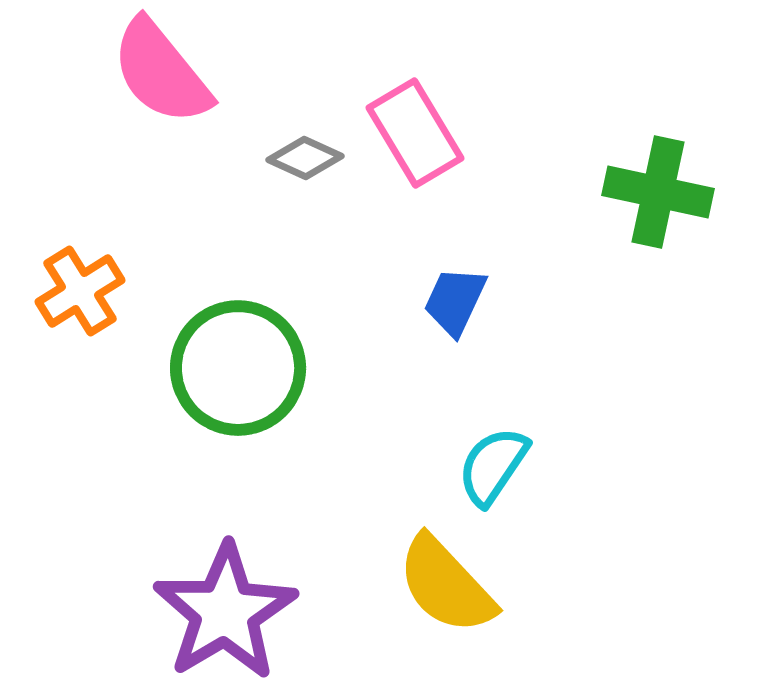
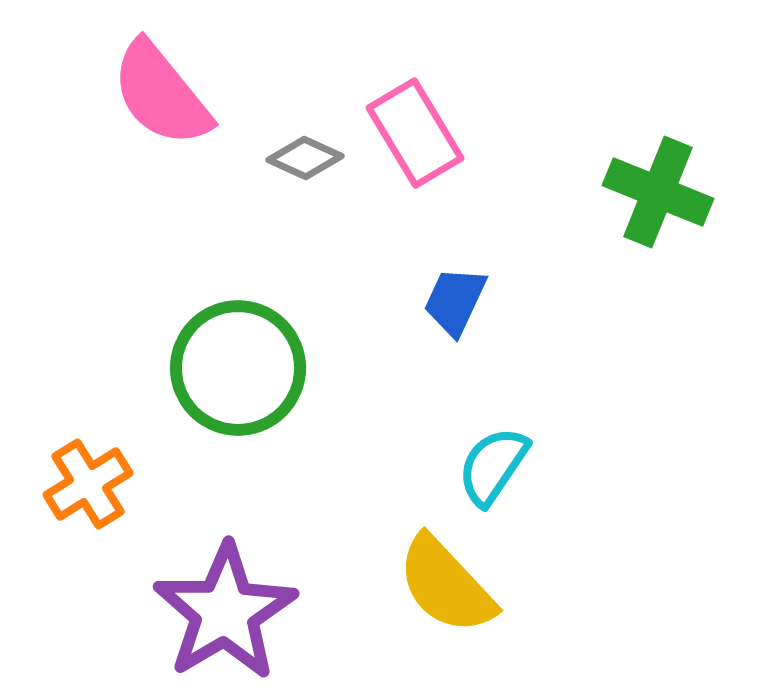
pink semicircle: moved 22 px down
green cross: rotated 10 degrees clockwise
orange cross: moved 8 px right, 193 px down
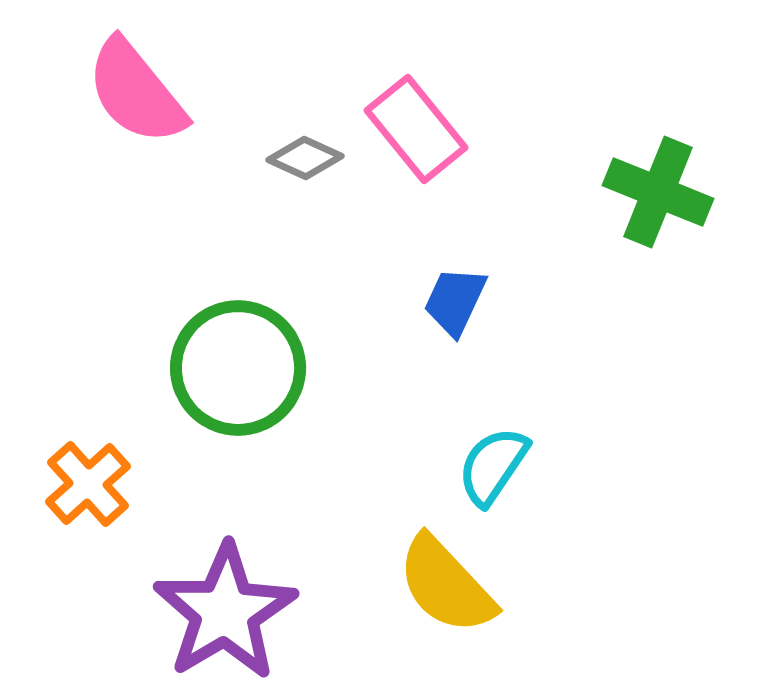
pink semicircle: moved 25 px left, 2 px up
pink rectangle: moved 1 px right, 4 px up; rotated 8 degrees counterclockwise
orange cross: rotated 10 degrees counterclockwise
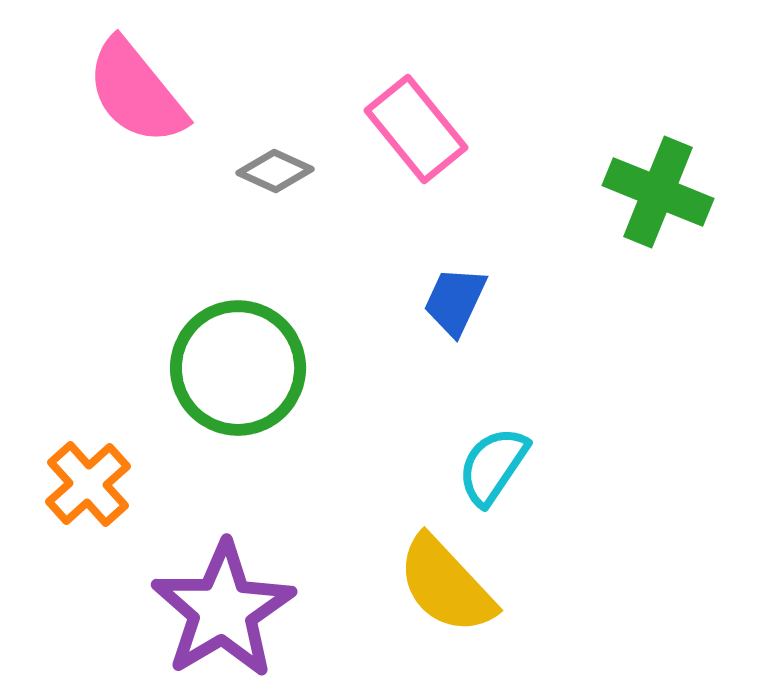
gray diamond: moved 30 px left, 13 px down
purple star: moved 2 px left, 2 px up
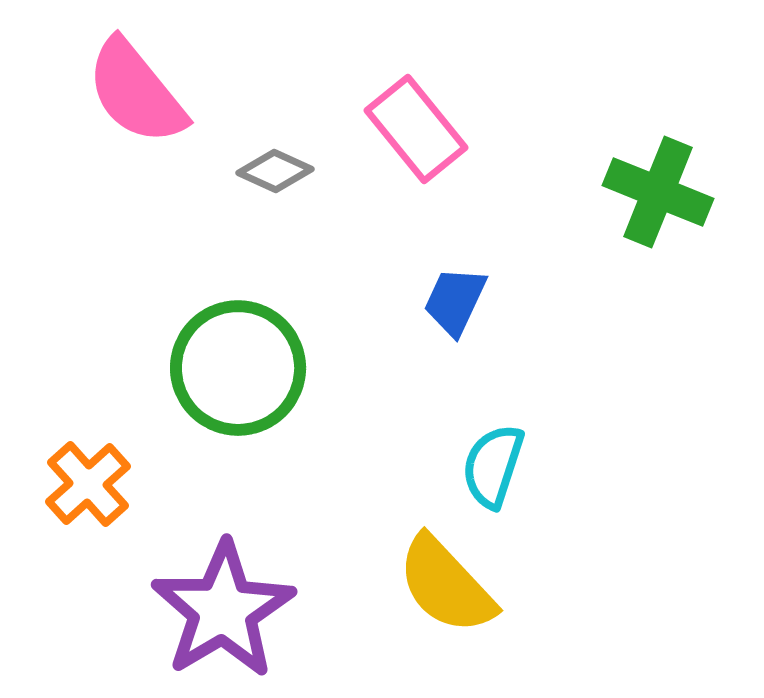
cyan semicircle: rotated 16 degrees counterclockwise
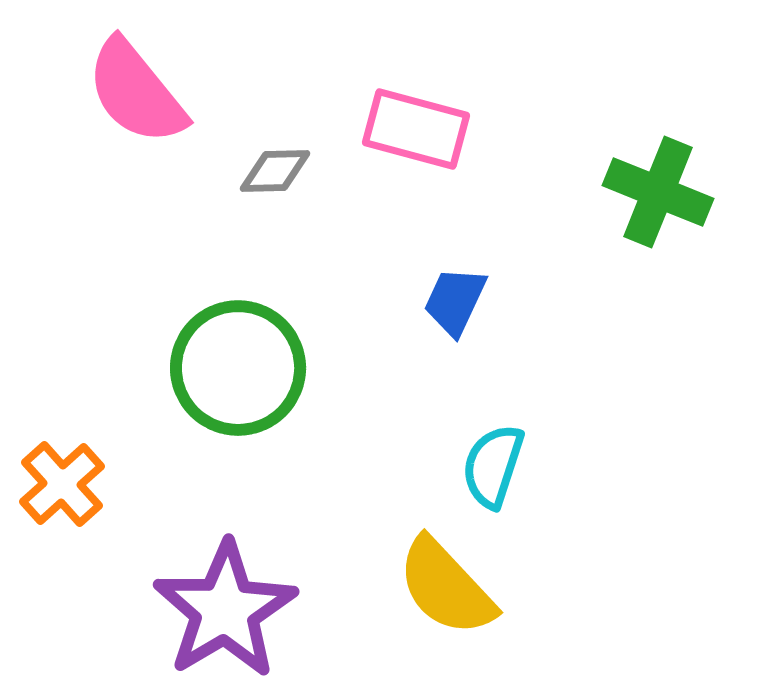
pink rectangle: rotated 36 degrees counterclockwise
gray diamond: rotated 26 degrees counterclockwise
orange cross: moved 26 px left
yellow semicircle: moved 2 px down
purple star: moved 2 px right
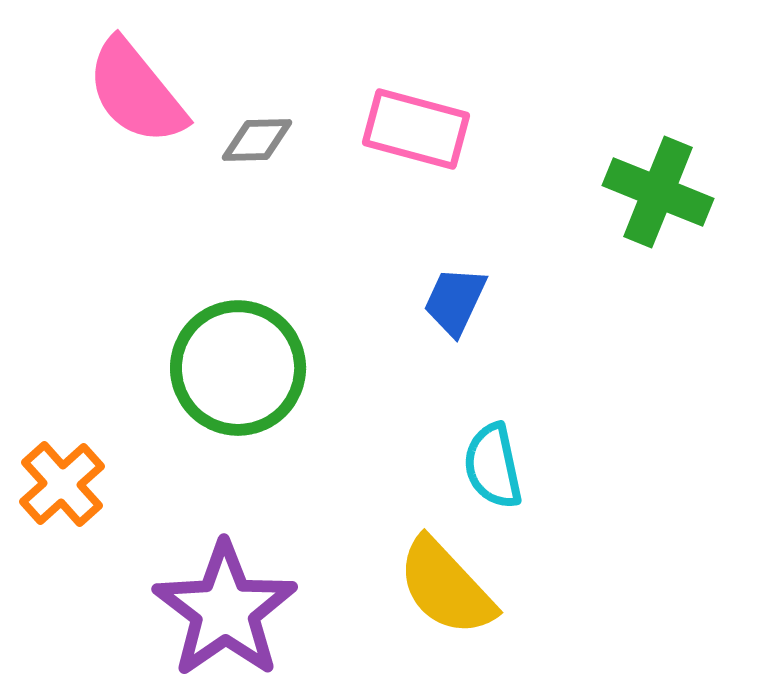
gray diamond: moved 18 px left, 31 px up
cyan semicircle: rotated 30 degrees counterclockwise
purple star: rotated 4 degrees counterclockwise
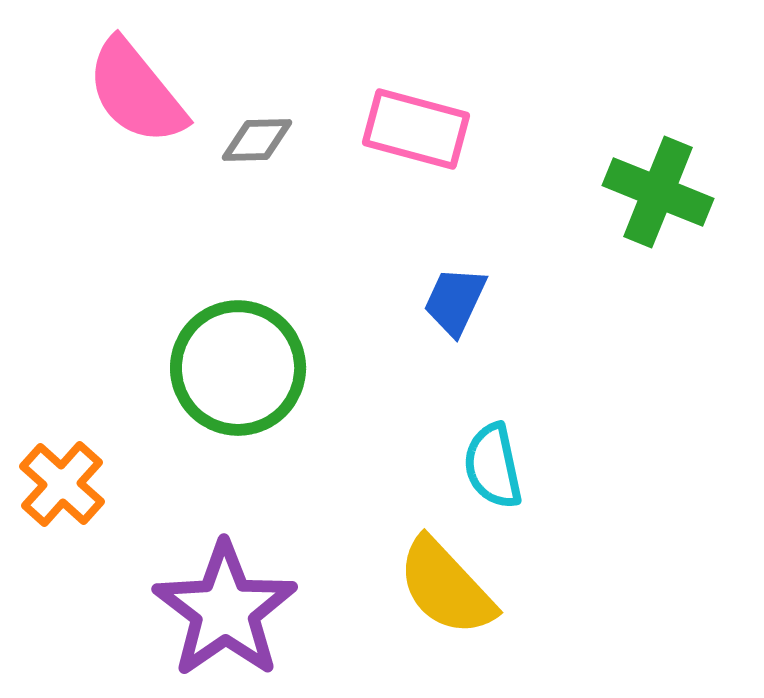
orange cross: rotated 6 degrees counterclockwise
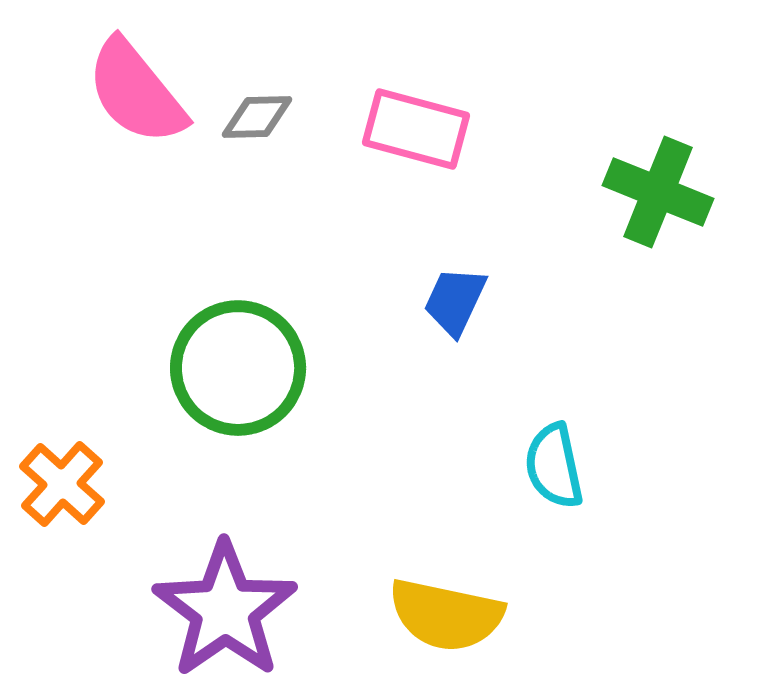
gray diamond: moved 23 px up
cyan semicircle: moved 61 px right
yellow semicircle: moved 28 px down; rotated 35 degrees counterclockwise
